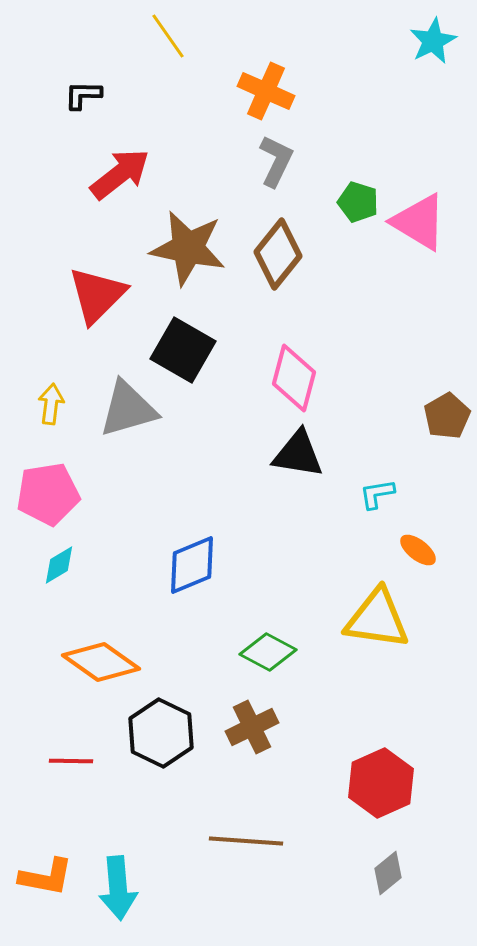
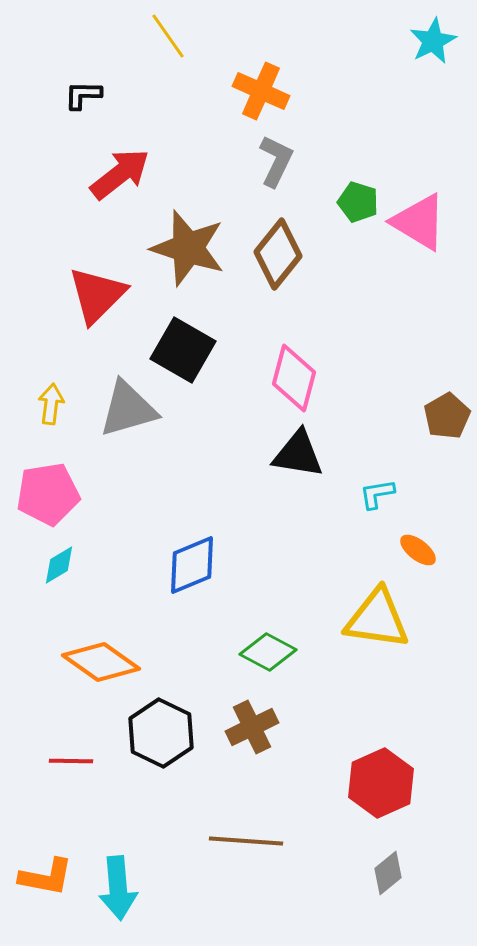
orange cross: moved 5 px left
brown star: rotated 6 degrees clockwise
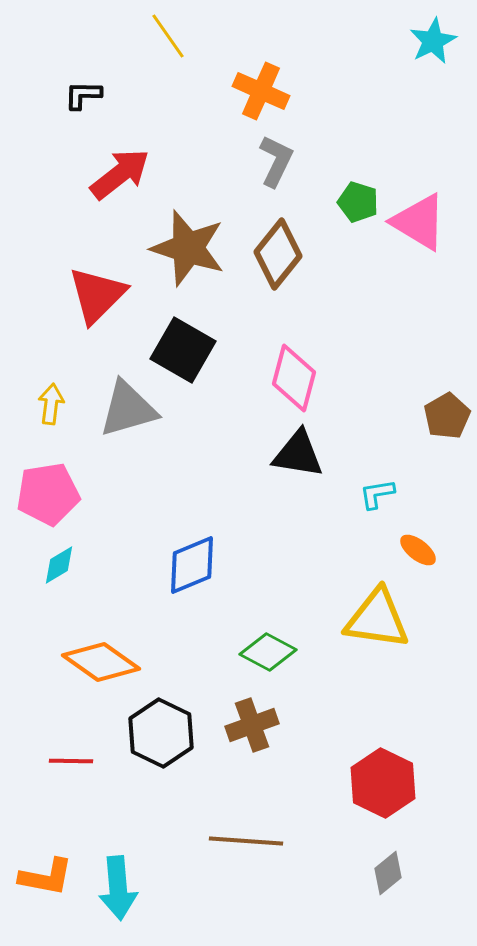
brown cross: moved 2 px up; rotated 6 degrees clockwise
red hexagon: moved 2 px right; rotated 10 degrees counterclockwise
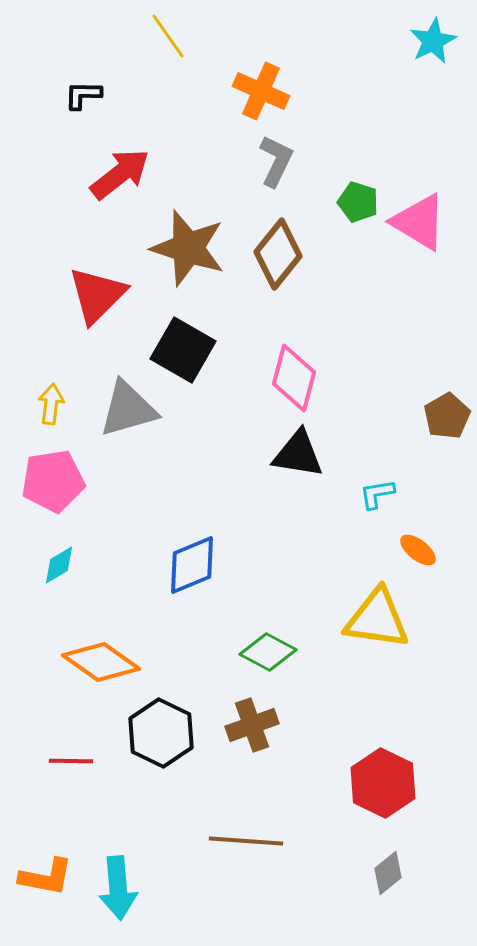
pink pentagon: moved 5 px right, 13 px up
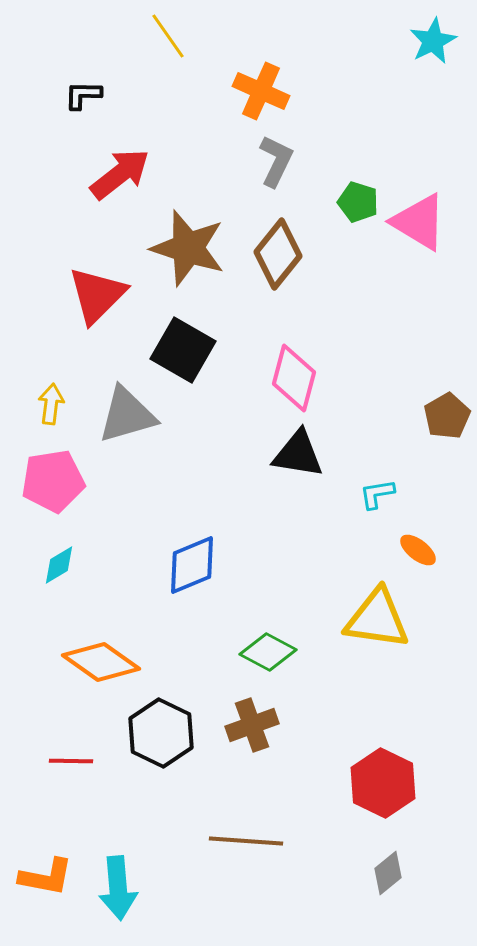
gray triangle: moved 1 px left, 6 px down
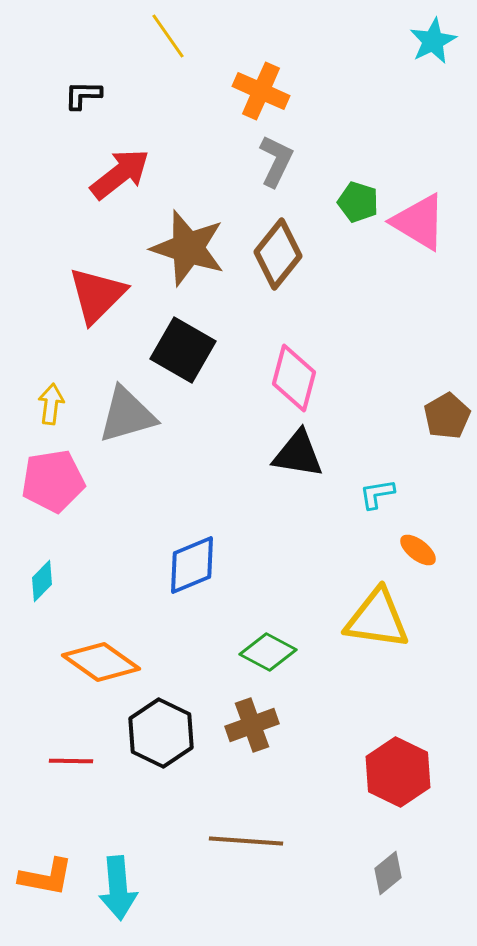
cyan diamond: moved 17 px left, 16 px down; rotated 15 degrees counterclockwise
red hexagon: moved 15 px right, 11 px up
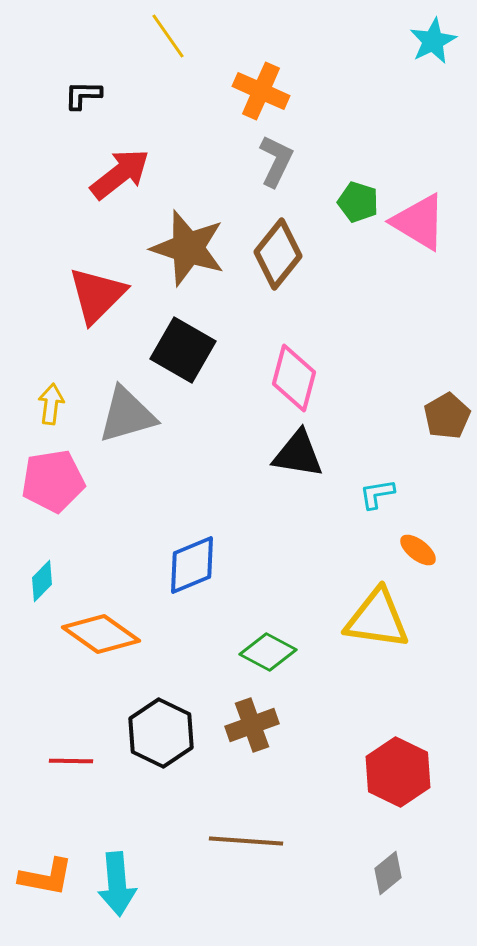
orange diamond: moved 28 px up
cyan arrow: moved 1 px left, 4 px up
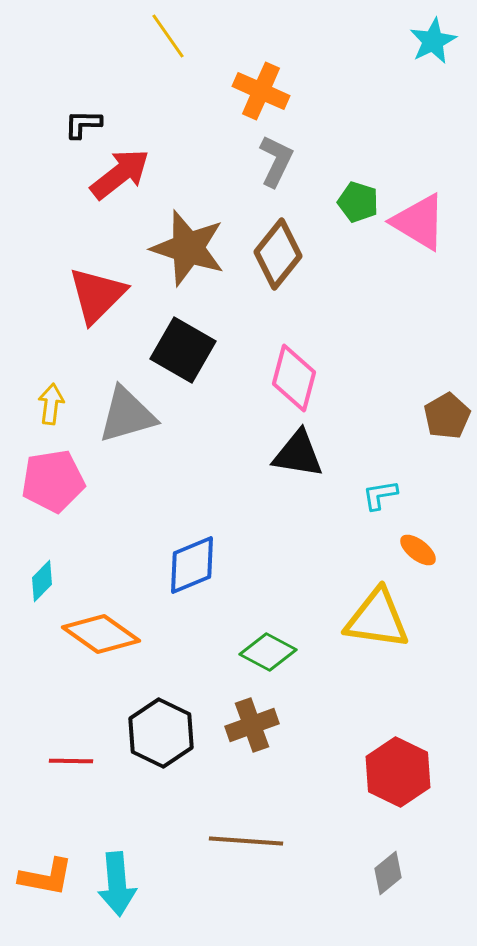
black L-shape: moved 29 px down
cyan L-shape: moved 3 px right, 1 px down
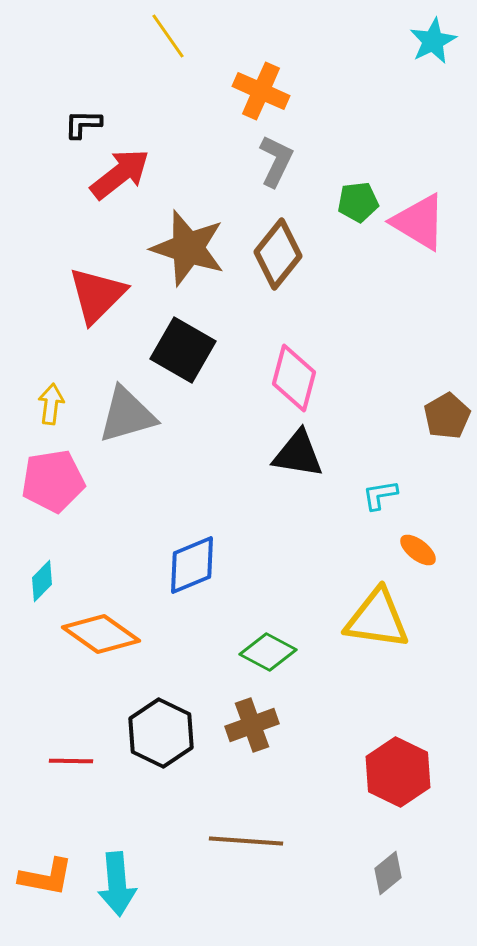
green pentagon: rotated 24 degrees counterclockwise
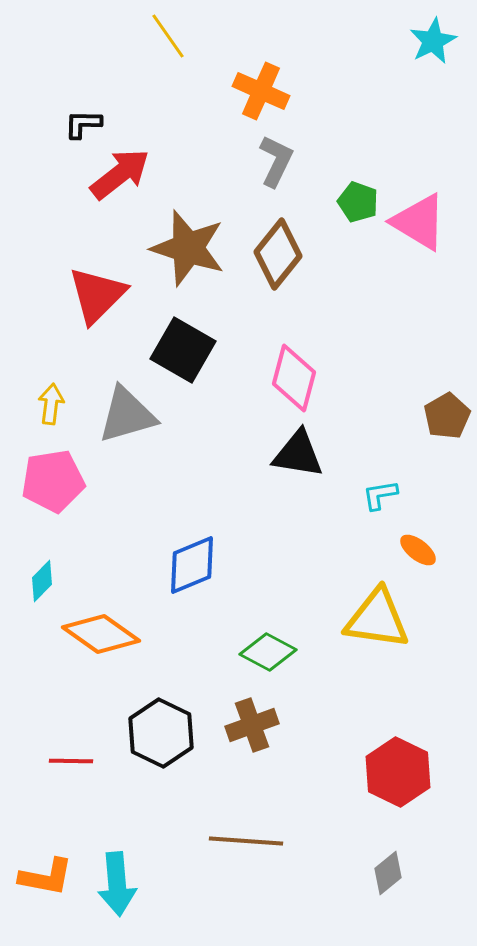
green pentagon: rotated 27 degrees clockwise
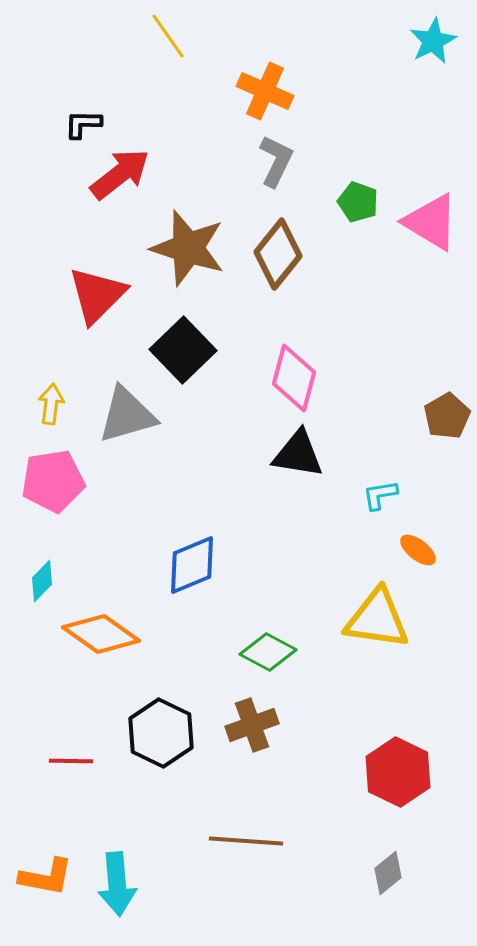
orange cross: moved 4 px right
pink triangle: moved 12 px right
black square: rotated 16 degrees clockwise
